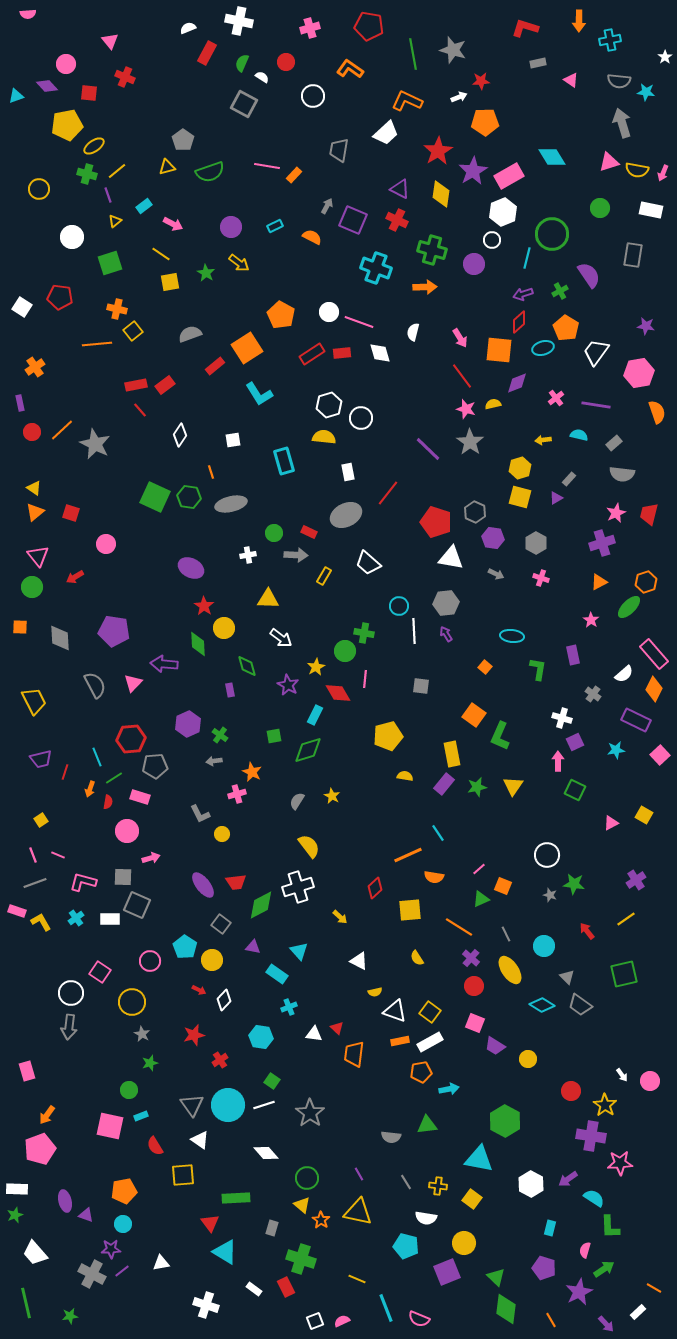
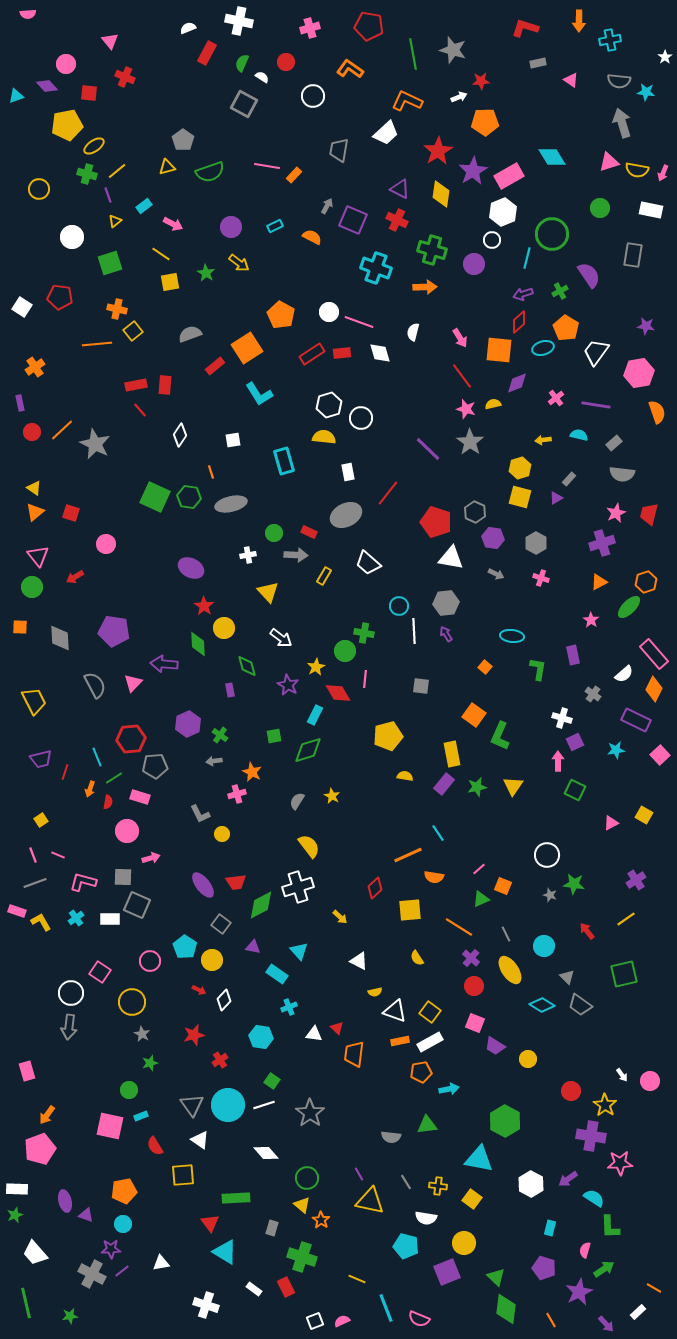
red rectangle at (165, 385): rotated 48 degrees counterclockwise
yellow triangle at (268, 599): moved 7 px up; rotated 45 degrees clockwise
yellow triangle at (358, 1212): moved 12 px right, 11 px up
green cross at (301, 1259): moved 1 px right, 2 px up
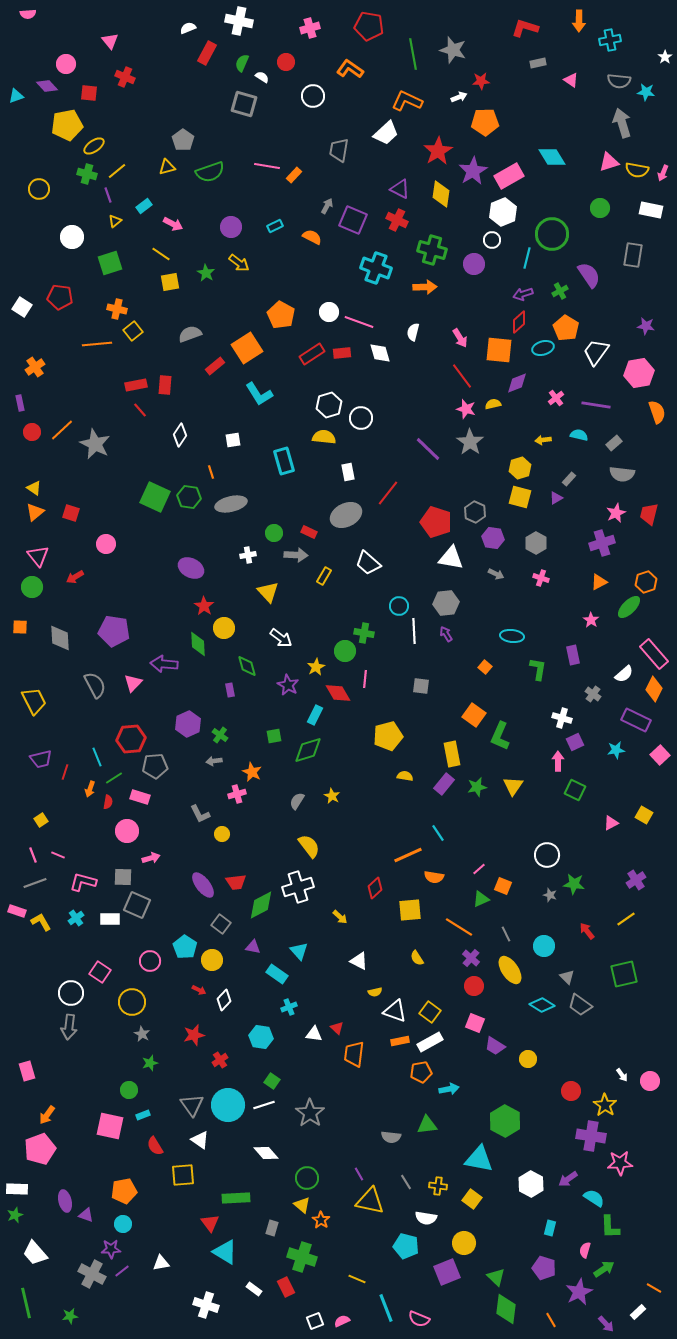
gray square at (244, 104): rotated 12 degrees counterclockwise
cyan rectangle at (141, 1116): moved 2 px right, 1 px up
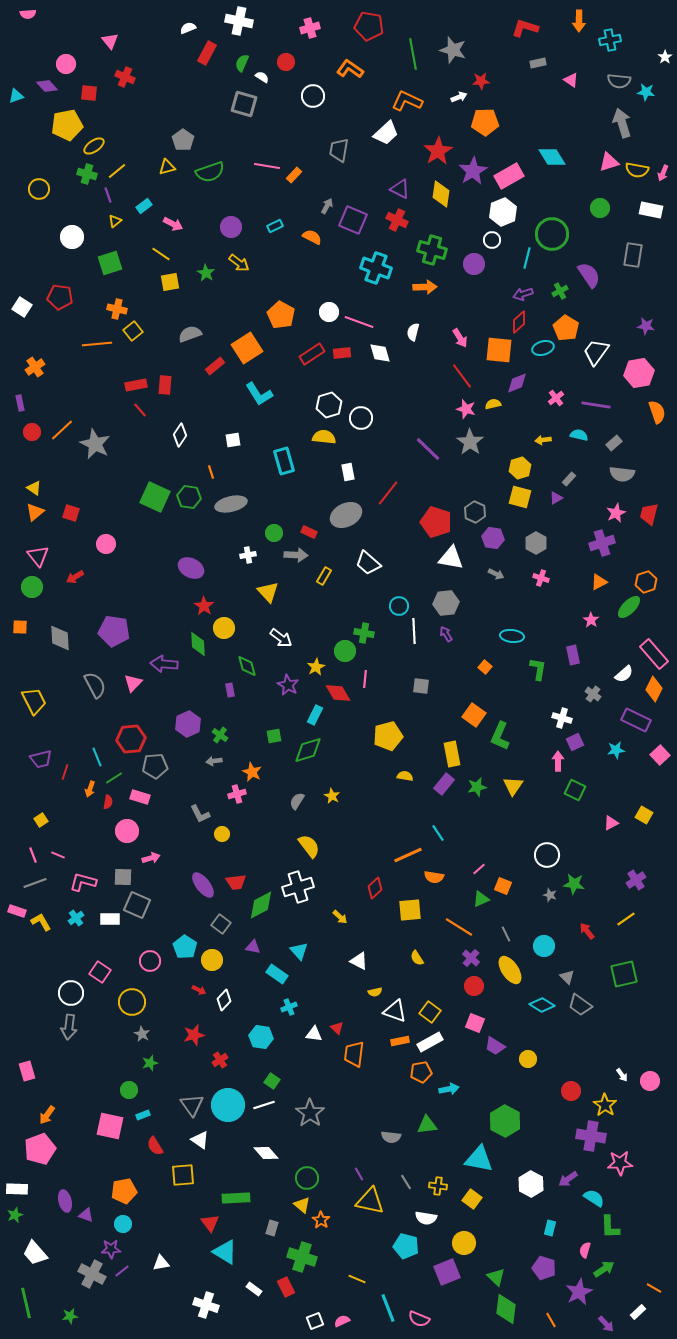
cyan line at (386, 1308): moved 2 px right
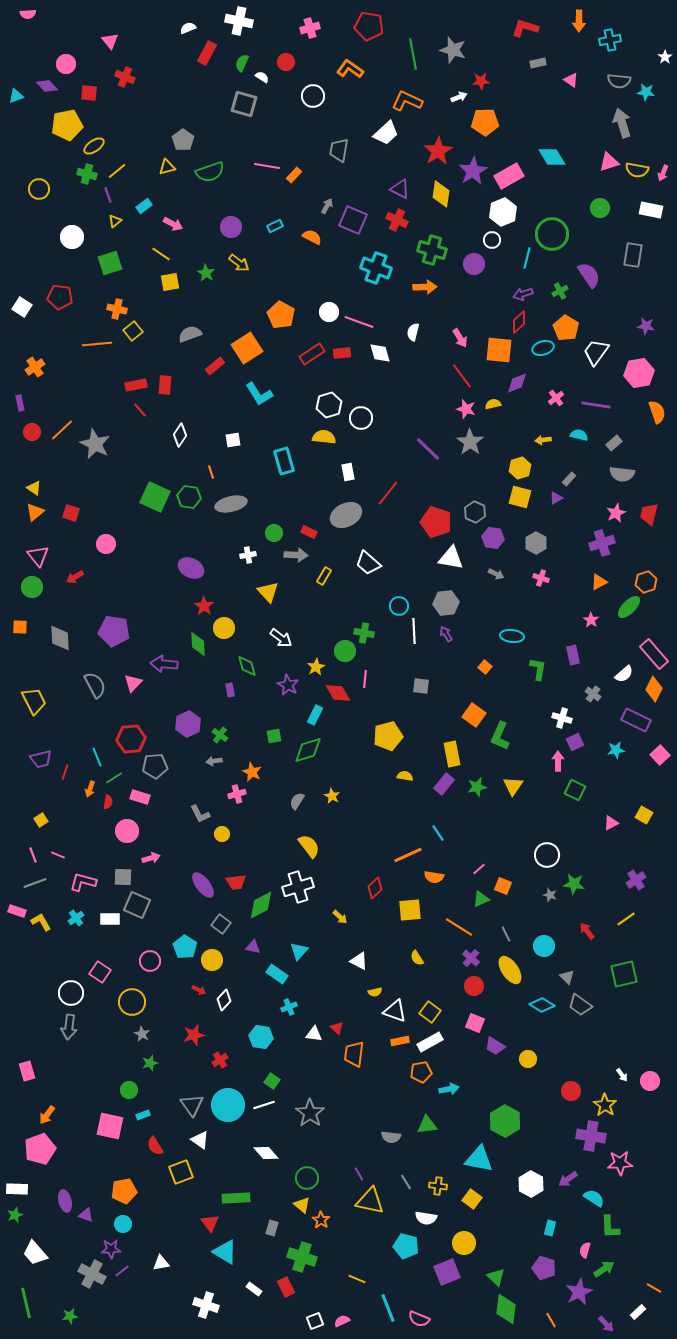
cyan triangle at (299, 951): rotated 24 degrees clockwise
yellow square at (183, 1175): moved 2 px left, 3 px up; rotated 15 degrees counterclockwise
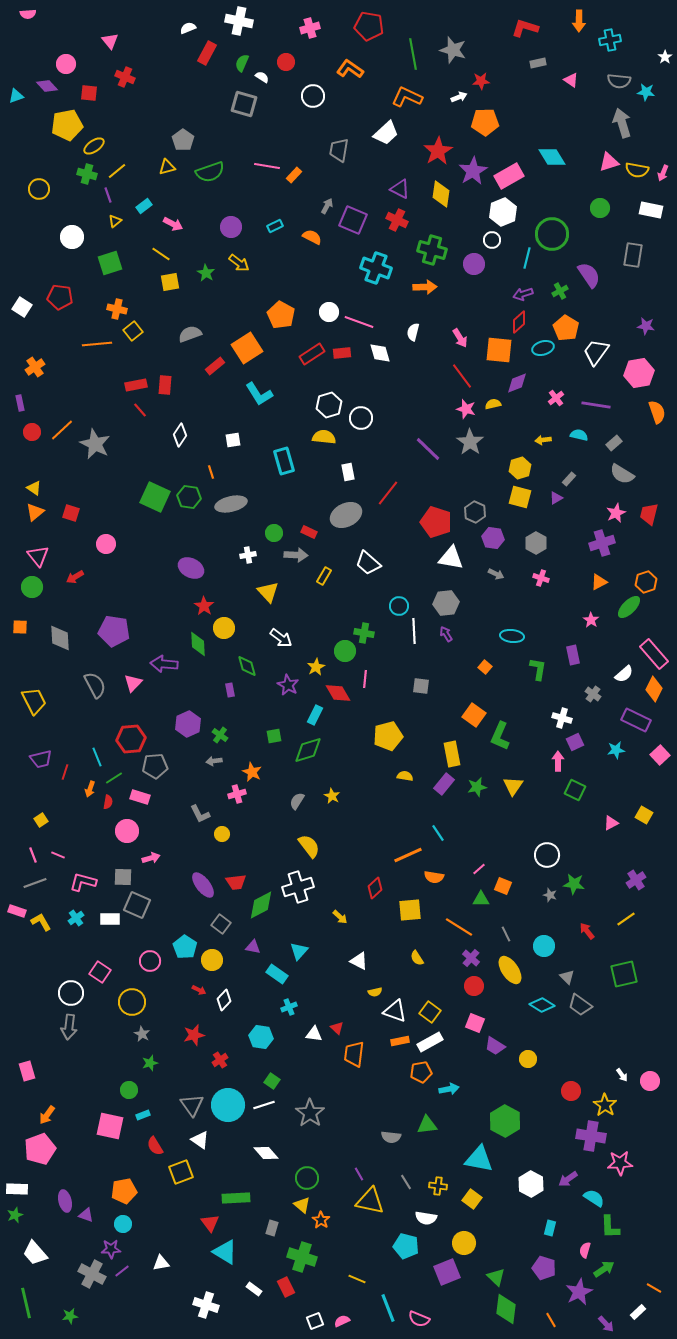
orange L-shape at (407, 101): moved 4 px up
gray semicircle at (622, 474): rotated 25 degrees clockwise
green triangle at (481, 899): rotated 24 degrees clockwise
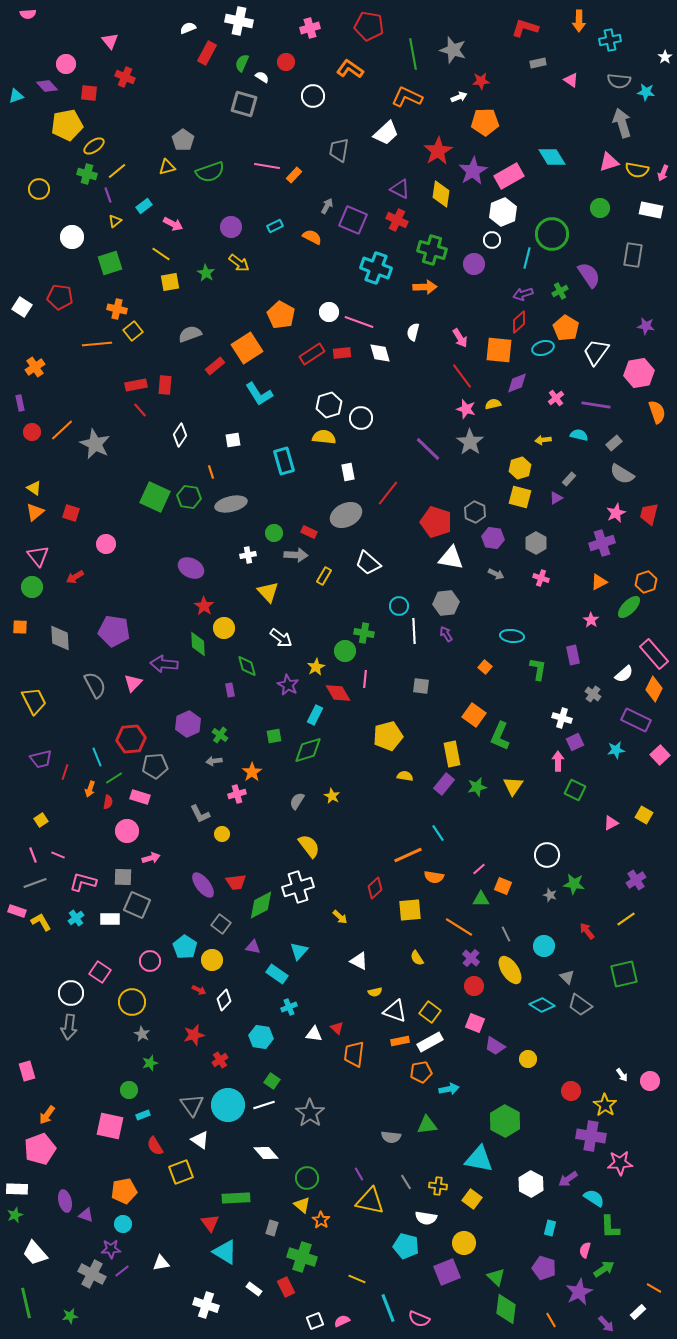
orange star at (252, 772): rotated 12 degrees clockwise
